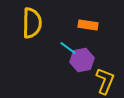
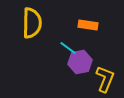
purple hexagon: moved 2 px left, 2 px down
yellow L-shape: moved 2 px up
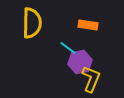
yellow L-shape: moved 14 px left
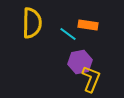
cyan line: moved 14 px up
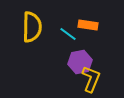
yellow semicircle: moved 4 px down
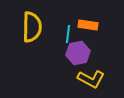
cyan line: rotated 60 degrees clockwise
purple hexagon: moved 2 px left, 9 px up
yellow L-shape: rotated 96 degrees clockwise
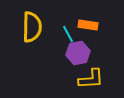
cyan line: rotated 36 degrees counterclockwise
yellow L-shape: rotated 32 degrees counterclockwise
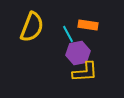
yellow semicircle: rotated 20 degrees clockwise
yellow L-shape: moved 6 px left, 7 px up
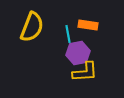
cyan line: rotated 18 degrees clockwise
